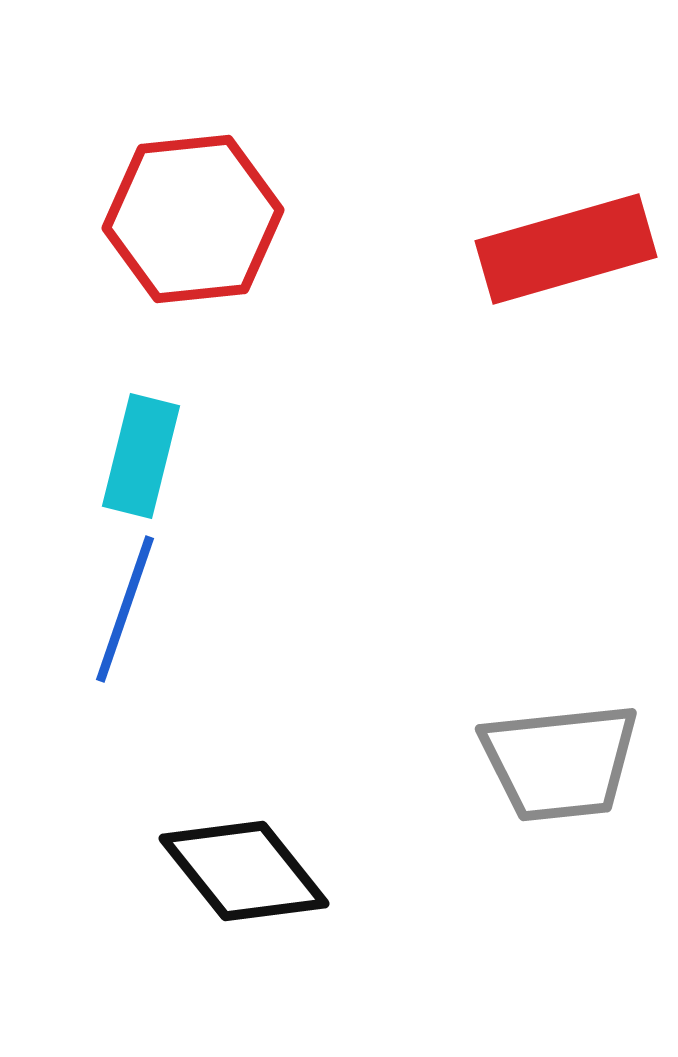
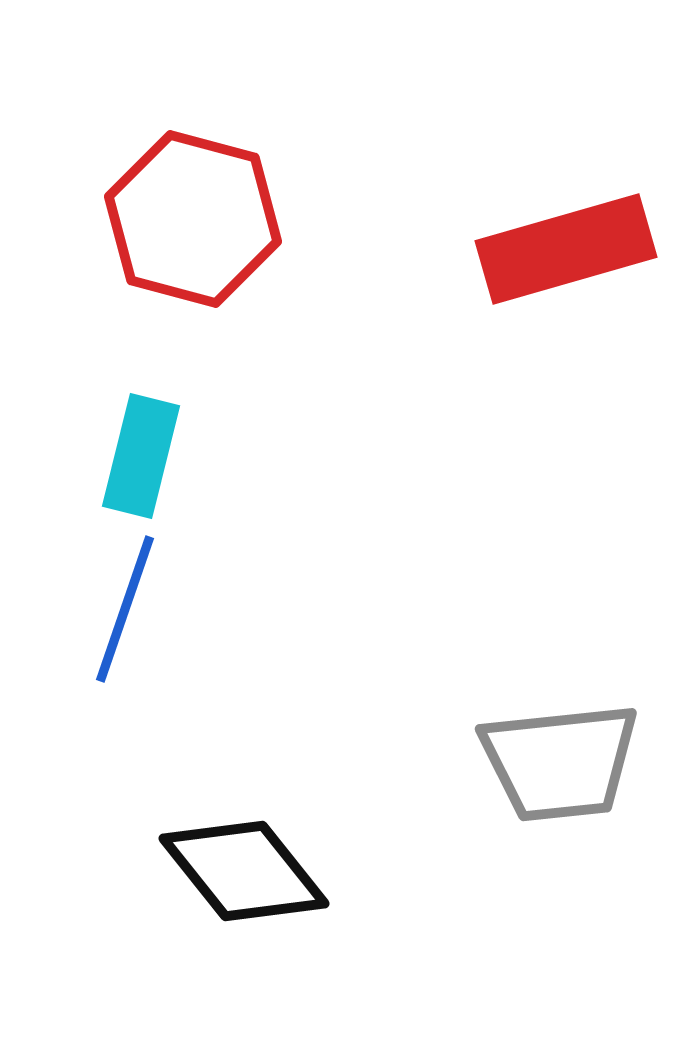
red hexagon: rotated 21 degrees clockwise
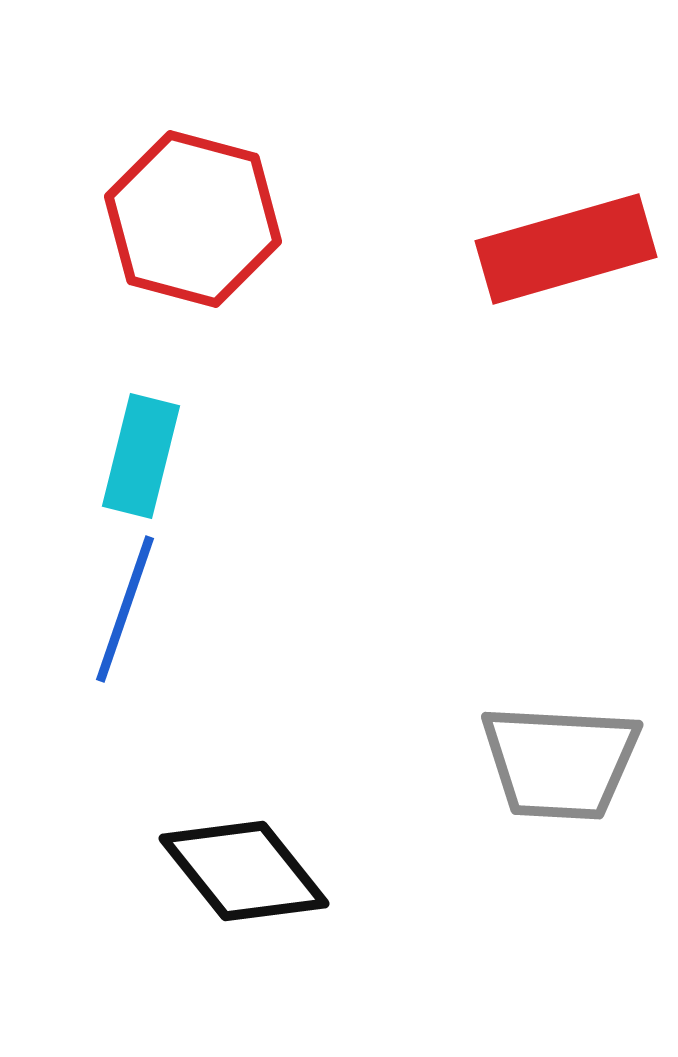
gray trapezoid: rotated 9 degrees clockwise
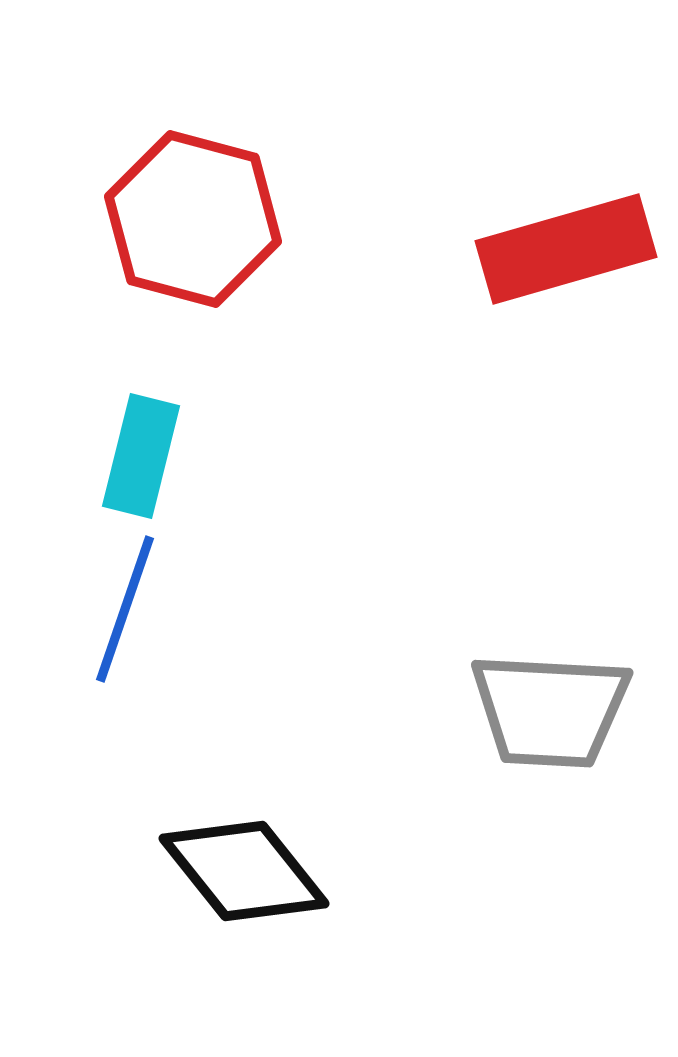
gray trapezoid: moved 10 px left, 52 px up
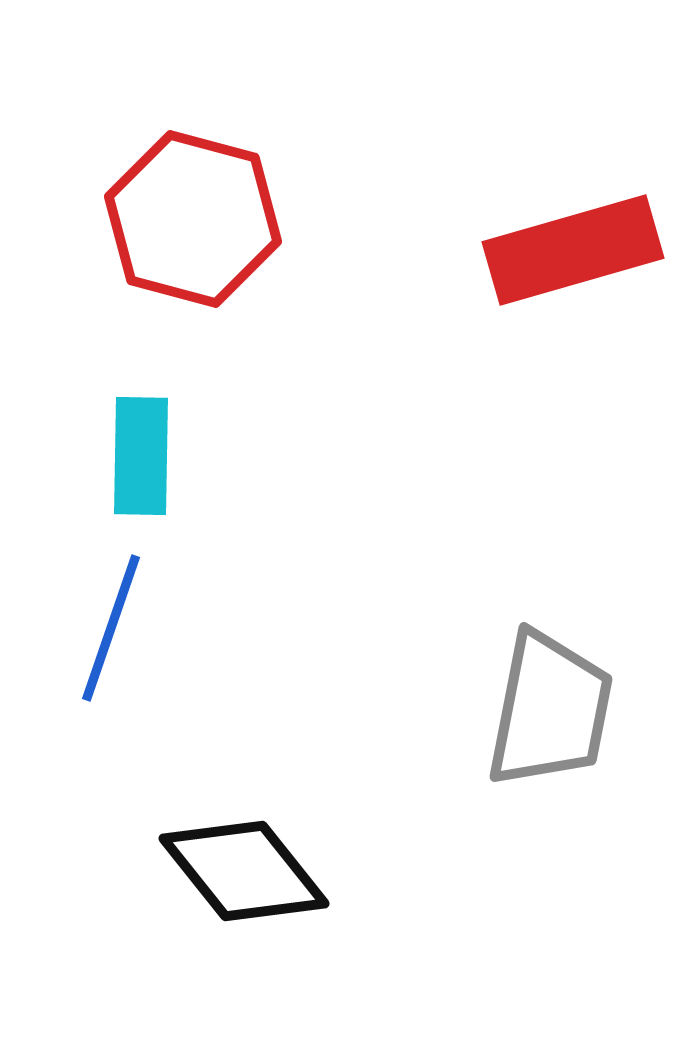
red rectangle: moved 7 px right, 1 px down
cyan rectangle: rotated 13 degrees counterclockwise
blue line: moved 14 px left, 19 px down
gray trapezoid: rotated 82 degrees counterclockwise
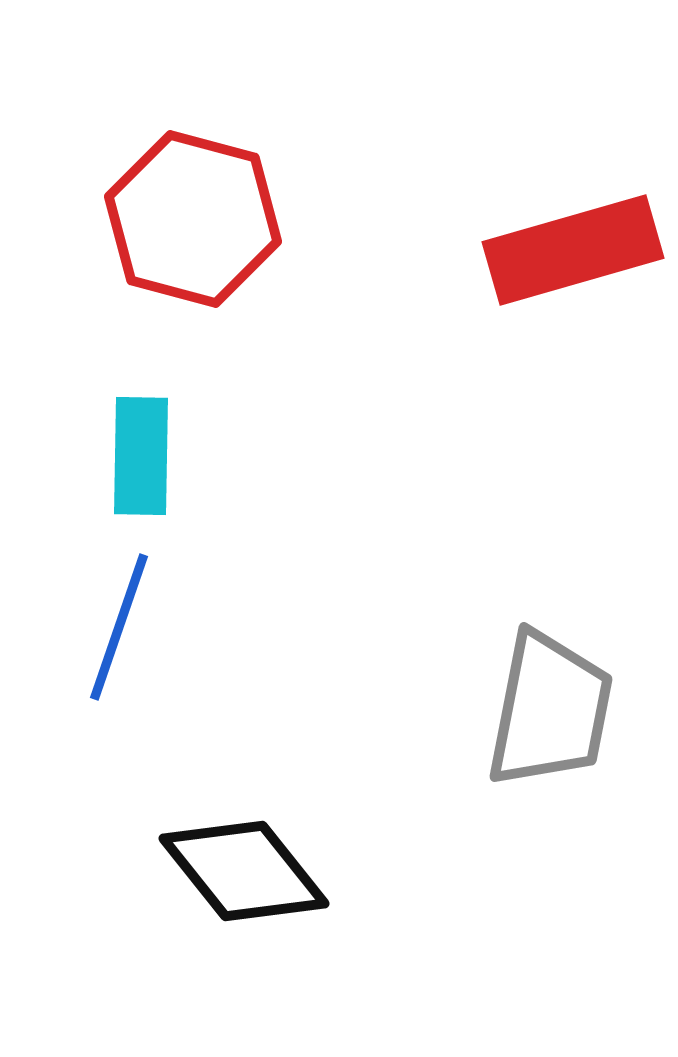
blue line: moved 8 px right, 1 px up
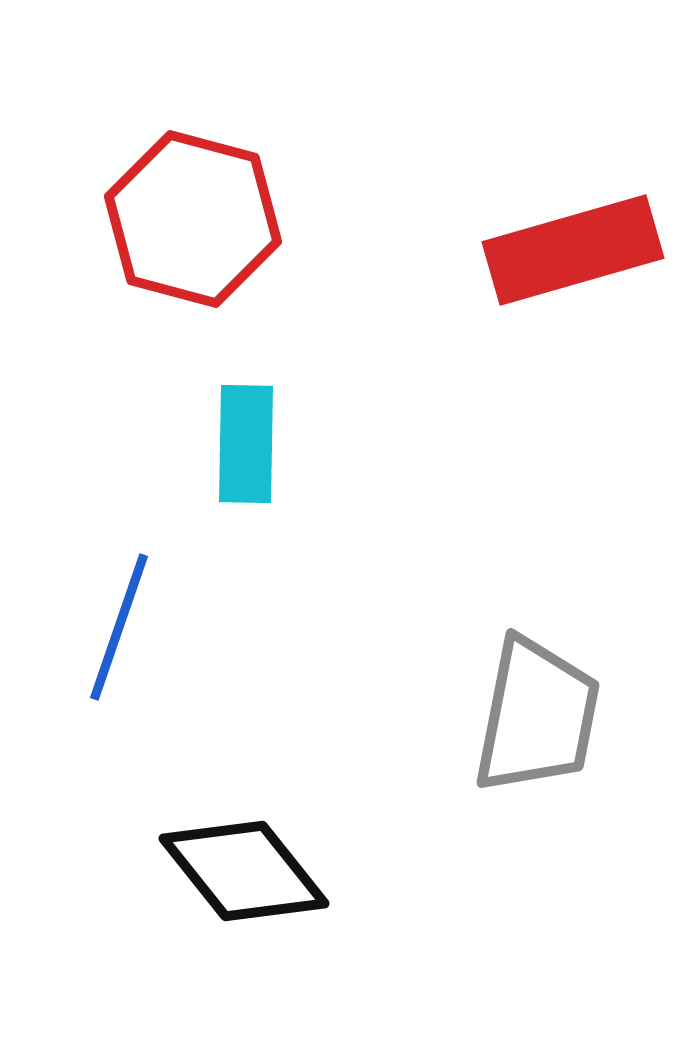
cyan rectangle: moved 105 px right, 12 px up
gray trapezoid: moved 13 px left, 6 px down
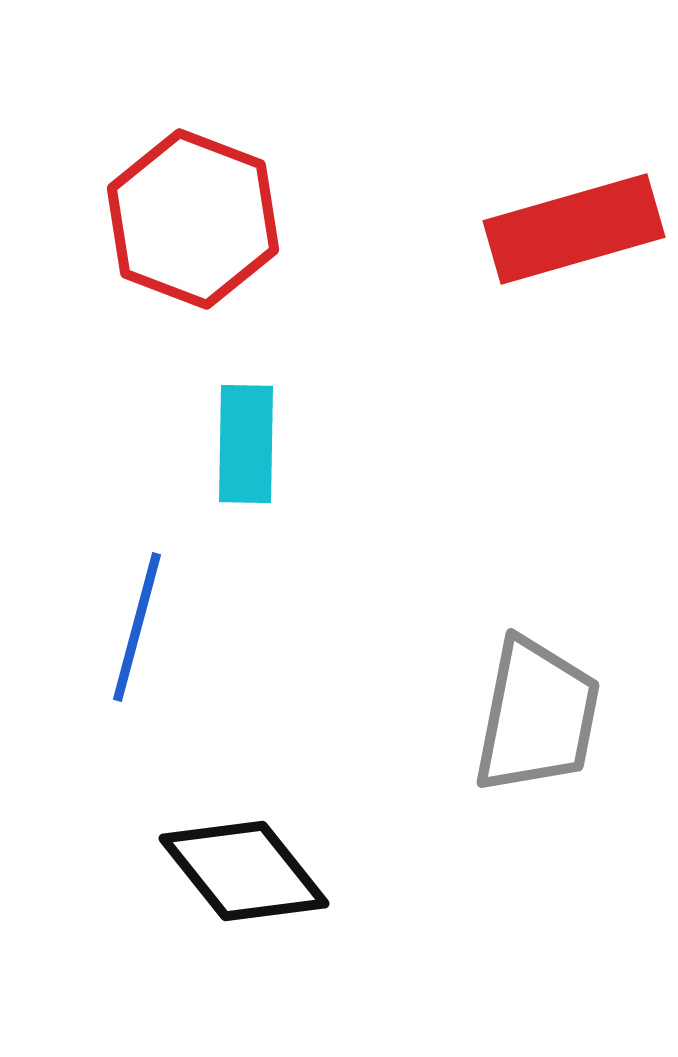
red hexagon: rotated 6 degrees clockwise
red rectangle: moved 1 px right, 21 px up
blue line: moved 18 px right; rotated 4 degrees counterclockwise
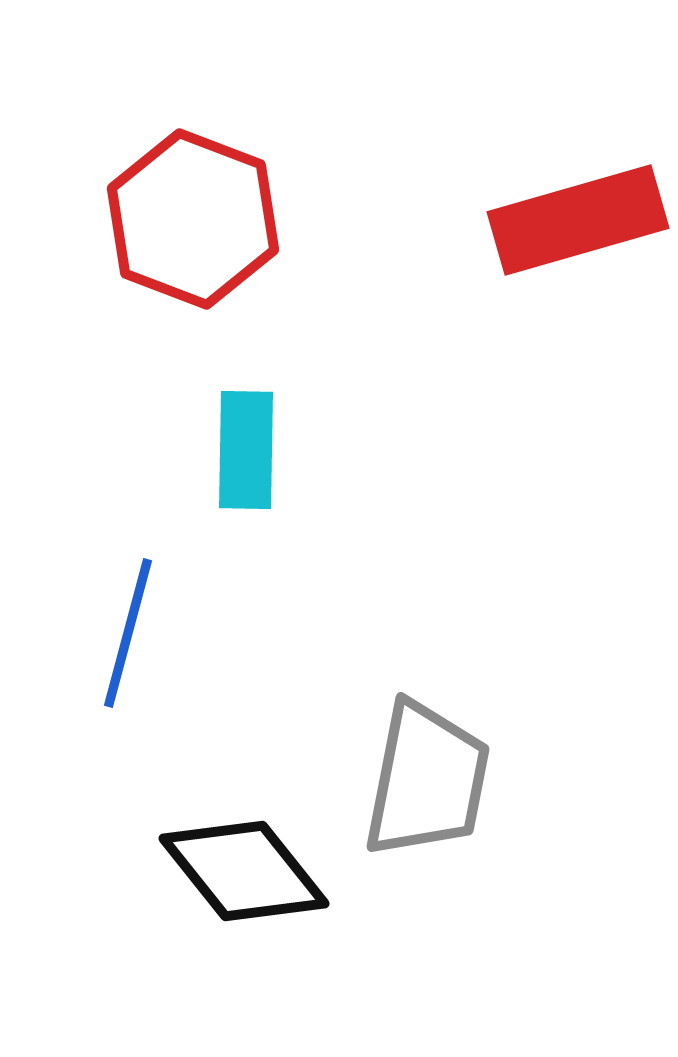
red rectangle: moved 4 px right, 9 px up
cyan rectangle: moved 6 px down
blue line: moved 9 px left, 6 px down
gray trapezoid: moved 110 px left, 64 px down
